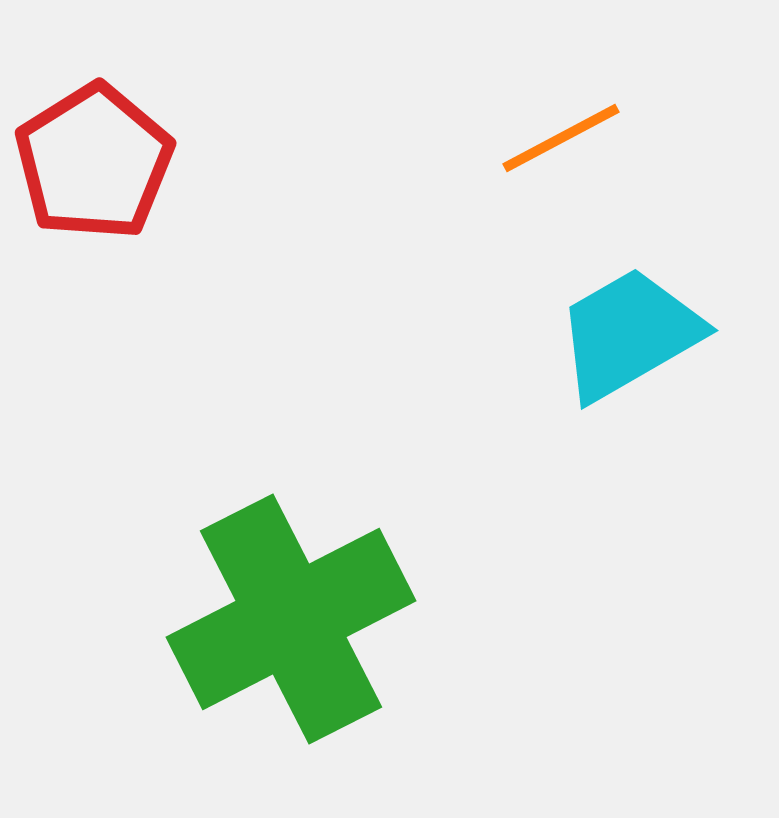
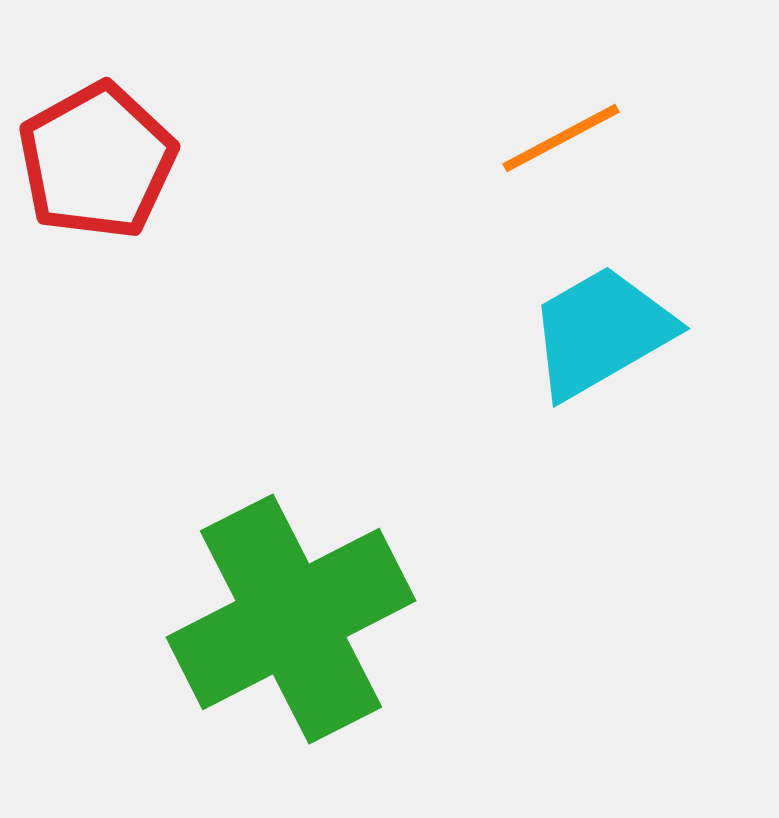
red pentagon: moved 3 px right, 1 px up; rotated 3 degrees clockwise
cyan trapezoid: moved 28 px left, 2 px up
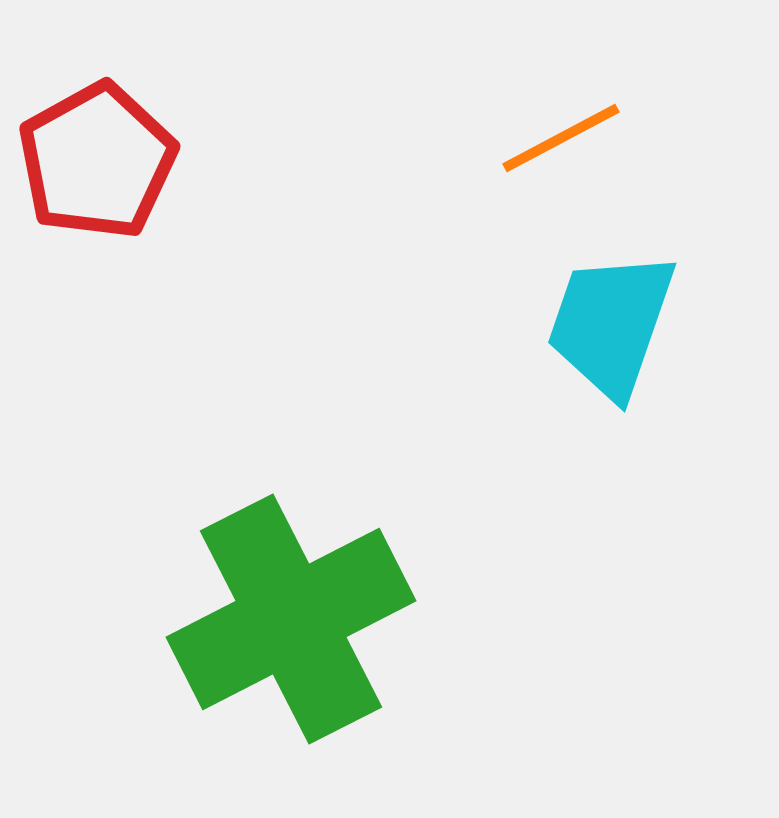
cyan trapezoid: moved 10 px right, 8 px up; rotated 41 degrees counterclockwise
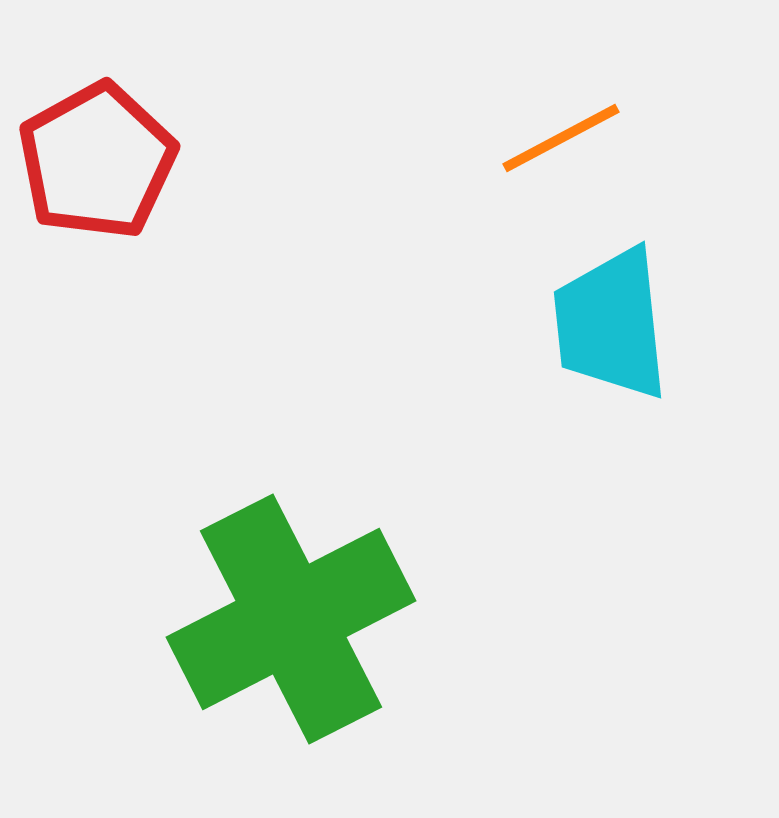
cyan trapezoid: rotated 25 degrees counterclockwise
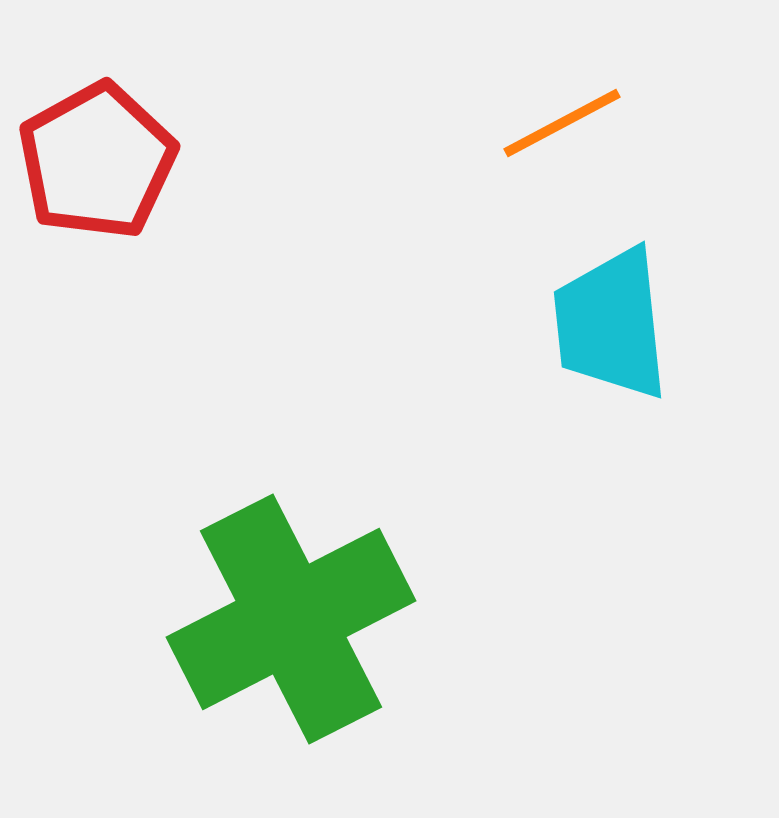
orange line: moved 1 px right, 15 px up
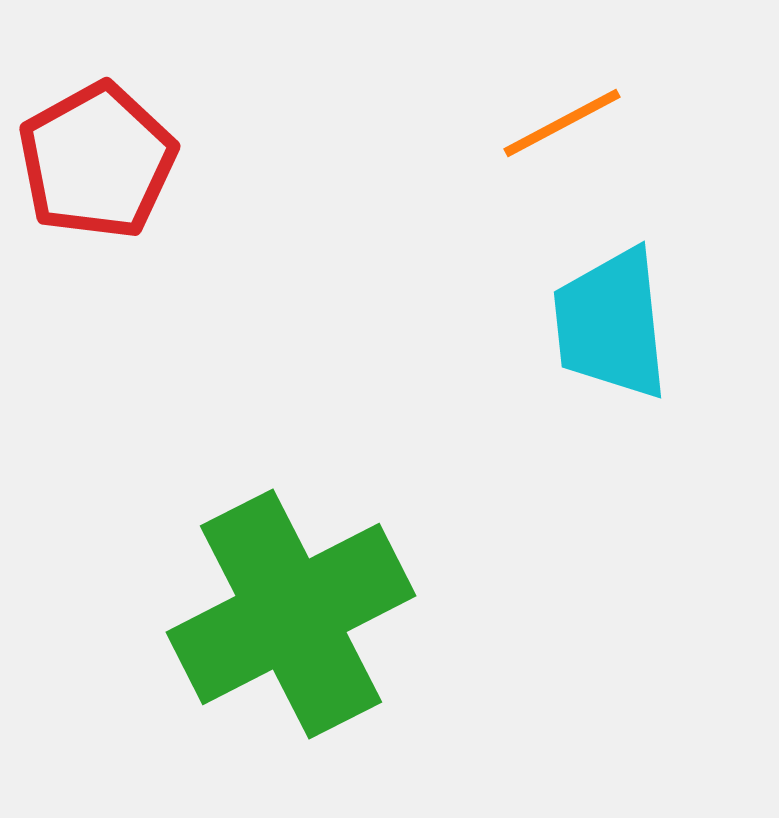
green cross: moved 5 px up
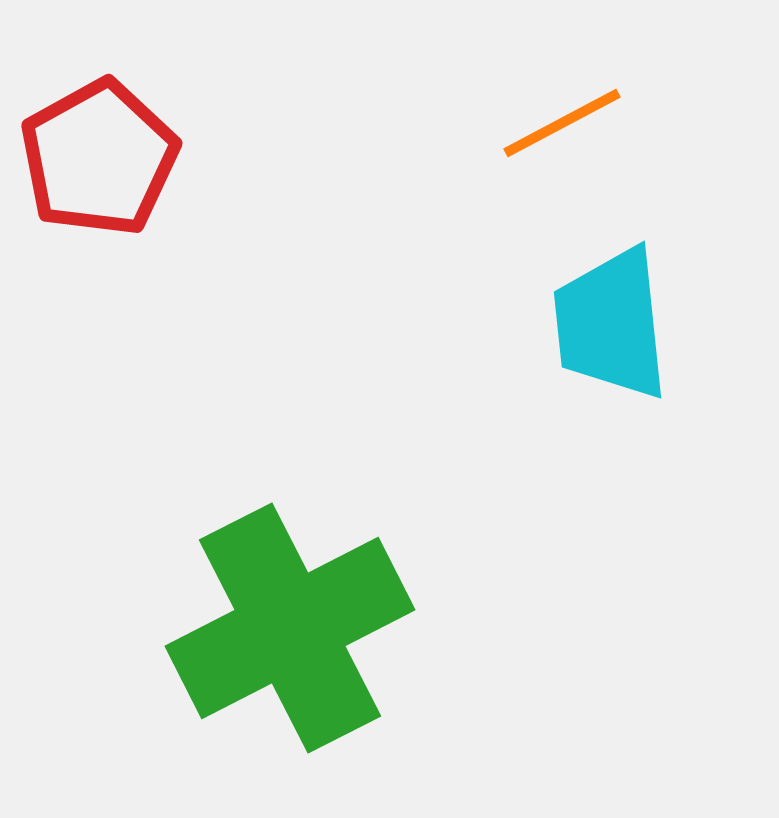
red pentagon: moved 2 px right, 3 px up
green cross: moved 1 px left, 14 px down
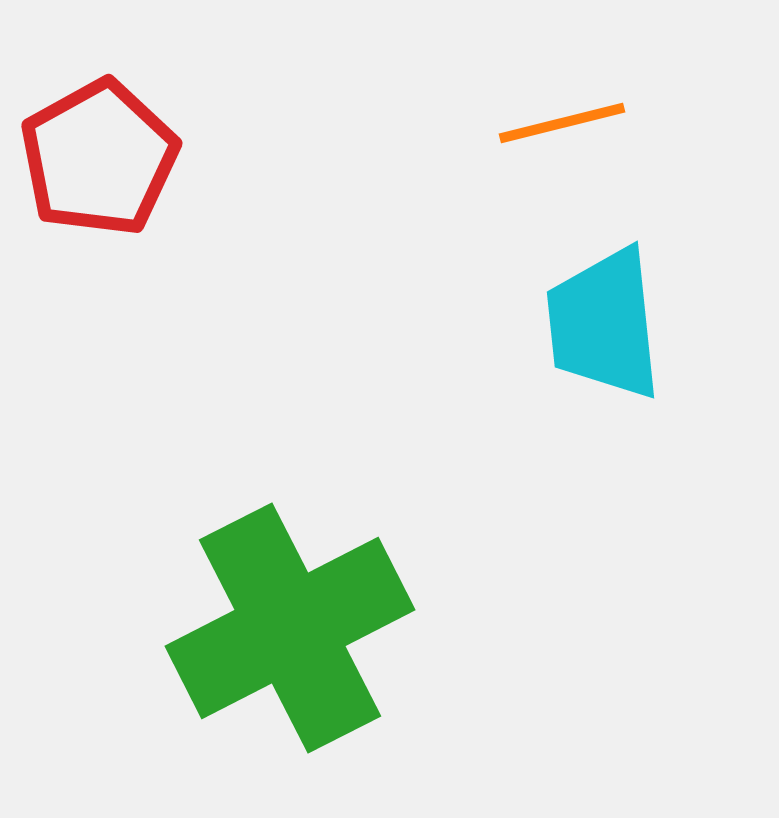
orange line: rotated 14 degrees clockwise
cyan trapezoid: moved 7 px left
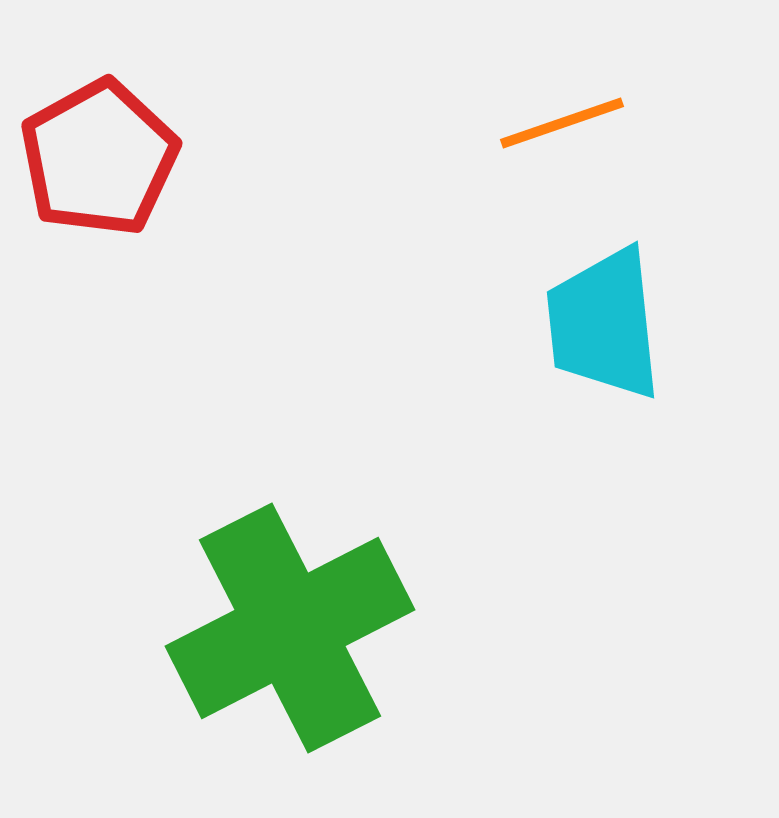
orange line: rotated 5 degrees counterclockwise
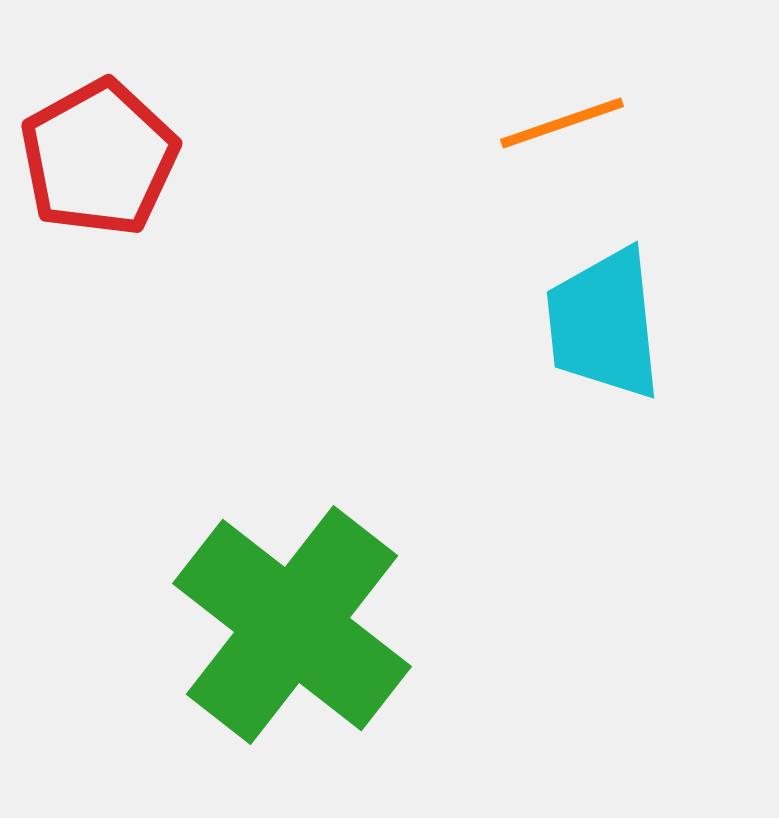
green cross: moved 2 px right, 3 px up; rotated 25 degrees counterclockwise
